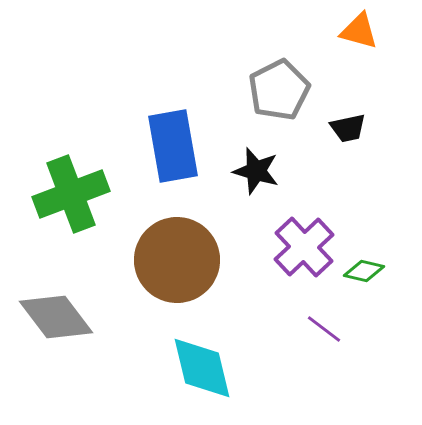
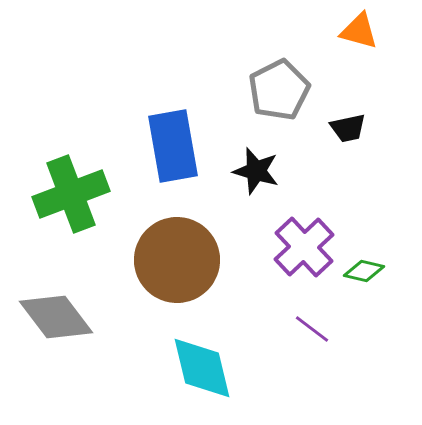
purple line: moved 12 px left
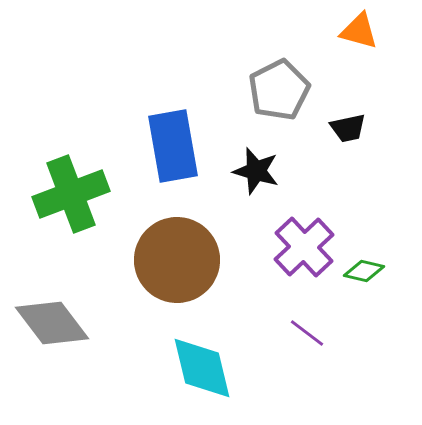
gray diamond: moved 4 px left, 6 px down
purple line: moved 5 px left, 4 px down
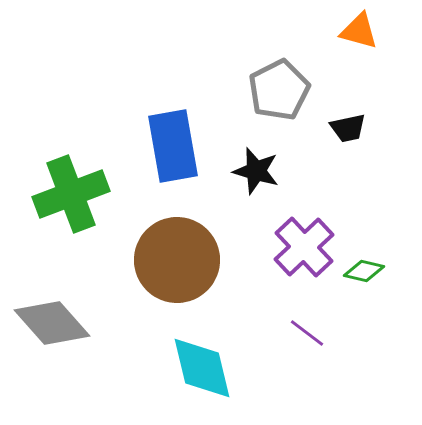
gray diamond: rotated 4 degrees counterclockwise
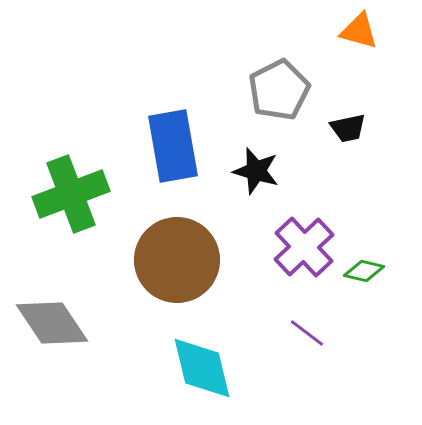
gray diamond: rotated 8 degrees clockwise
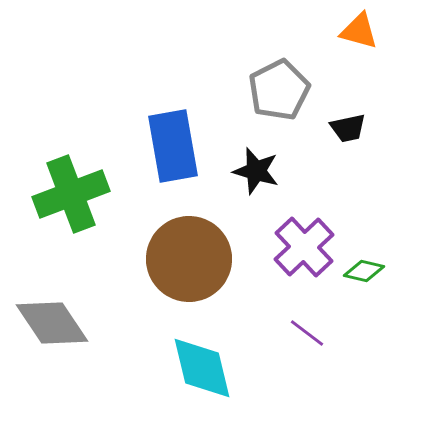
brown circle: moved 12 px right, 1 px up
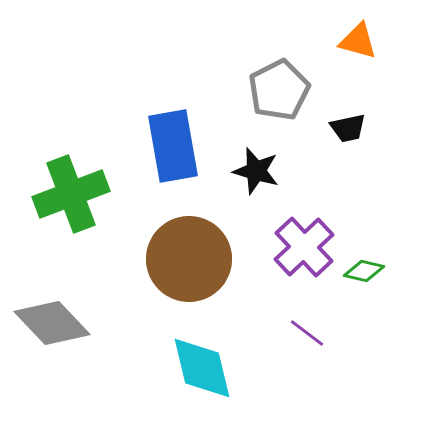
orange triangle: moved 1 px left, 10 px down
gray diamond: rotated 10 degrees counterclockwise
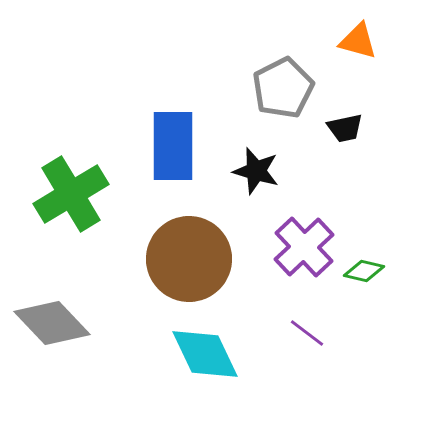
gray pentagon: moved 4 px right, 2 px up
black trapezoid: moved 3 px left
blue rectangle: rotated 10 degrees clockwise
green cross: rotated 10 degrees counterclockwise
cyan diamond: moved 3 px right, 14 px up; rotated 12 degrees counterclockwise
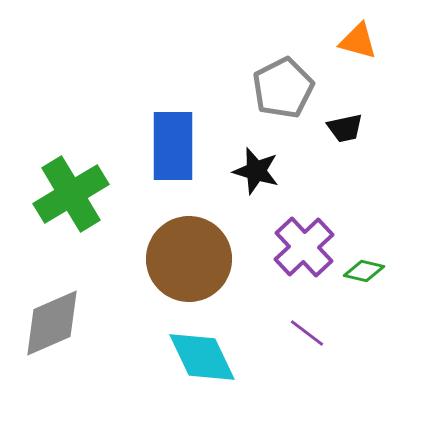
gray diamond: rotated 70 degrees counterclockwise
cyan diamond: moved 3 px left, 3 px down
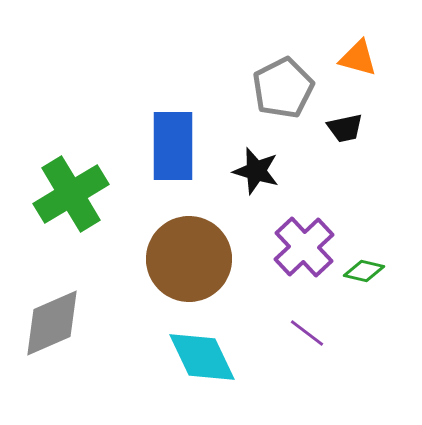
orange triangle: moved 17 px down
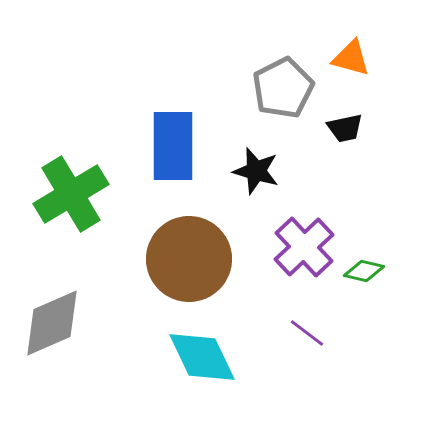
orange triangle: moved 7 px left
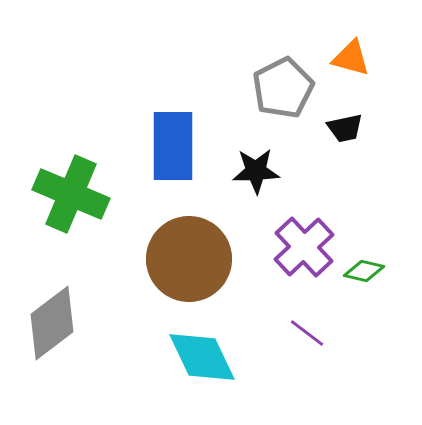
black star: rotated 18 degrees counterclockwise
green cross: rotated 36 degrees counterclockwise
gray diamond: rotated 14 degrees counterclockwise
